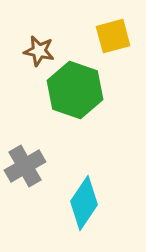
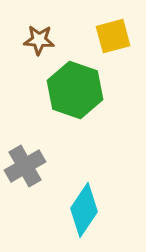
brown star: moved 11 px up; rotated 8 degrees counterclockwise
cyan diamond: moved 7 px down
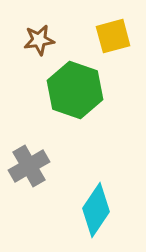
brown star: rotated 12 degrees counterclockwise
gray cross: moved 4 px right
cyan diamond: moved 12 px right
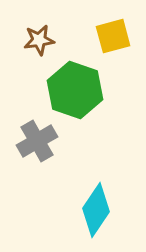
gray cross: moved 8 px right, 25 px up
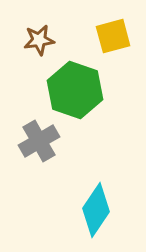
gray cross: moved 2 px right
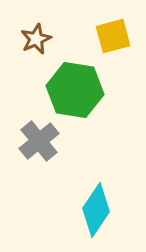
brown star: moved 3 px left, 1 px up; rotated 16 degrees counterclockwise
green hexagon: rotated 10 degrees counterclockwise
gray cross: rotated 9 degrees counterclockwise
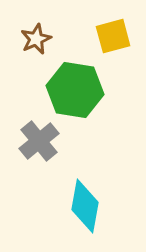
cyan diamond: moved 11 px left, 4 px up; rotated 24 degrees counterclockwise
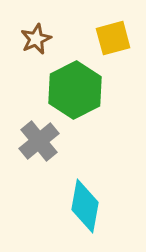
yellow square: moved 2 px down
green hexagon: rotated 24 degrees clockwise
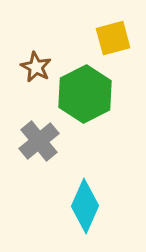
brown star: moved 28 px down; rotated 20 degrees counterclockwise
green hexagon: moved 10 px right, 4 px down
cyan diamond: rotated 14 degrees clockwise
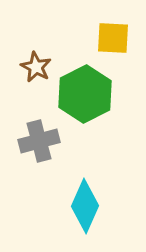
yellow square: rotated 18 degrees clockwise
gray cross: rotated 24 degrees clockwise
